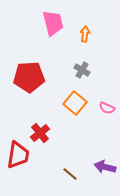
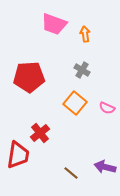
pink trapezoid: moved 1 px right, 1 px down; rotated 124 degrees clockwise
orange arrow: rotated 14 degrees counterclockwise
brown line: moved 1 px right, 1 px up
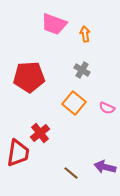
orange square: moved 1 px left
red trapezoid: moved 2 px up
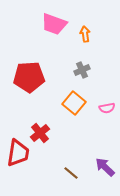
gray cross: rotated 35 degrees clockwise
pink semicircle: rotated 35 degrees counterclockwise
purple arrow: rotated 30 degrees clockwise
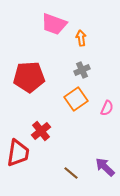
orange arrow: moved 4 px left, 4 px down
orange square: moved 2 px right, 4 px up; rotated 15 degrees clockwise
pink semicircle: rotated 56 degrees counterclockwise
red cross: moved 1 px right, 2 px up
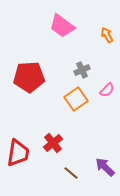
pink trapezoid: moved 8 px right, 2 px down; rotated 16 degrees clockwise
orange arrow: moved 26 px right, 3 px up; rotated 21 degrees counterclockwise
pink semicircle: moved 18 px up; rotated 21 degrees clockwise
red cross: moved 12 px right, 12 px down
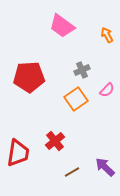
red cross: moved 2 px right, 2 px up
brown line: moved 1 px right, 1 px up; rotated 70 degrees counterclockwise
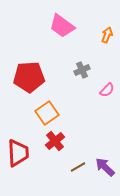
orange arrow: rotated 49 degrees clockwise
orange square: moved 29 px left, 14 px down
red trapezoid: rotated 12 degrees counterclockwise
brown line: moved 6 px right, 5 px up
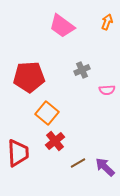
orange arrow: moved 13 px up
pink semicircle: rotated 42 degrees clockwise
orange square: rotated 15 degrees counterclockwise
brown line: moved 4 px up
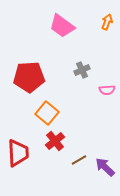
brown line: moved 1 px right, 3 px up
